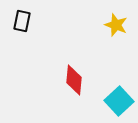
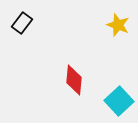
black rectangle: moved 2 px down; rotated 25 degrees clockwise
yellow star: moved 2 px right
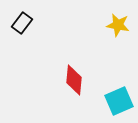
yellow star: rotated 10 degrees counterclockwise
cyan square: rotated 20 degrees clockwise
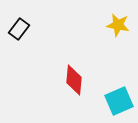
black rectangle: moved 3 px left, 6 px down
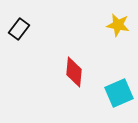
red diamond: moved 8 px up
cyan square: moved 8 px up
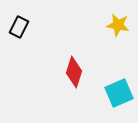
black rectangle: moved 2 px up; rotated 10 degrees counterclockwise
red diamond: rotated 12 degrees clockwise
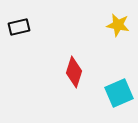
black rectangle: rotated 50 degrees clockwise
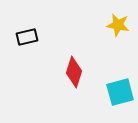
black rectangle: moved 8 px right, 10 px down
cyan square: moved 1 px right, 1 px up; rotated 8 degrees clockwise
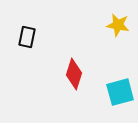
black rectangle: rotated 65 degrees counterclockwise
red diamond: moved 2 px down
